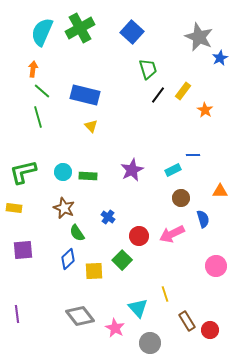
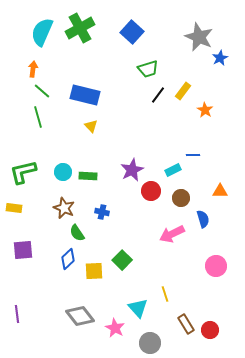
green trapezoid at (148, 69): rotated 90 degrees clockwise
blue cross at (108, 217): moved 6 px left, 5 px up; rotated 24 degrees counterclockwise
red circle at (139, 236): moved 12 px right, 45 px up
brown rectangle at (187, 321): moved 1 px left, 3 px down
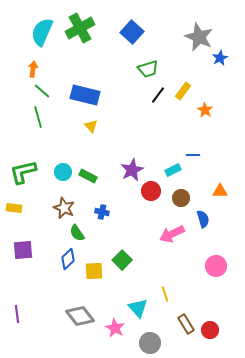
green rectangle at (88, 176): rotated 24 degrees clockwise
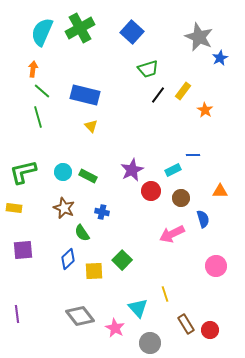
green semicircle at (77, 233): moved 5 px right
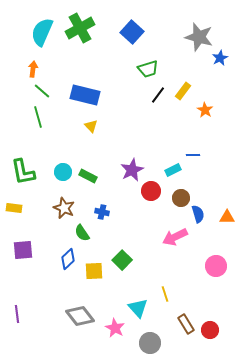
gray star at (199, 37): rotated 8 degrees counterclockwise
green L-shape at (23, 172): rotated 88 degrees counterclockwise
orange triangle at (220, 191): moved 7 px right, 26 px down
blue semicircle at (203, 219): moved 5 px left, 5 px up
pink arrow at (172, 234): moved 3 px right, 3 px down
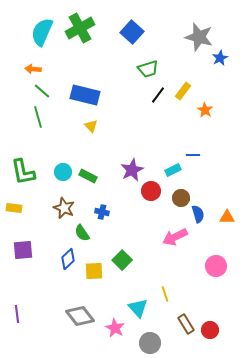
orange arrow at (33, 69): rotated 91 degrees counterclockwise
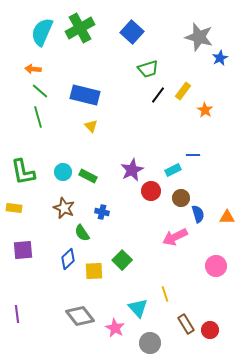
green line at (42, 91): moved 2 px left
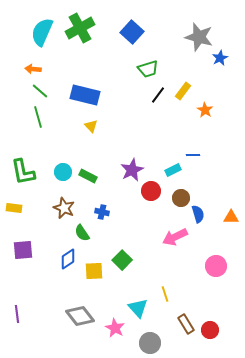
orange triangle at (227, 217): moved 4 px right
blue diamond at (68, 259): rotated 10 degrees clockwise
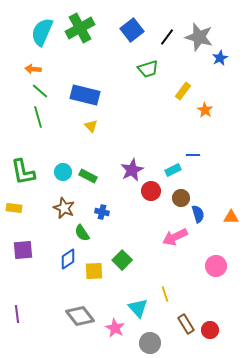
blue square at (132, 32): moved 2 px up; rotated 10 degrees clockwise
black line at (158, 95): moved 9 px right, 58 px up
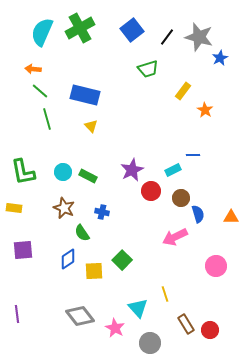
green line at (38, 117): moved 9 px right, 2 px down
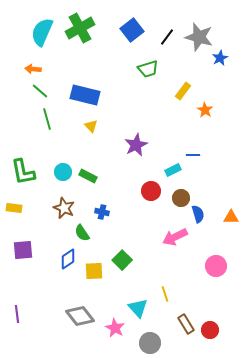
purple star at (132, 170): moved 4 px right, 25 px up
